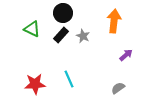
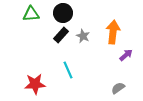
orange arrow: moved 1 px left, 11 px down
green triangle: moved 1 px left, 15 px up; rotated 30 degrees counterclockwise
cyan line: moved 1 px left, 9 px up
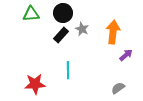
gray star: moved 1 px left, 7 px up
cyan line: rotated 24 degrees clockwise
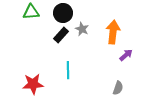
green triangle: moved 2 px up
red star: moved 2 px left
gray semicircle: rotated 144 degrees clockwise
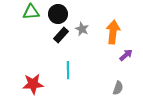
black circle: moved 5 px left, 1 px down
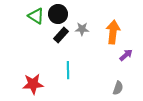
green triangle: moved 5 px right, 4 px down; rotated 36 degrees clockwise
gray star: rotated 24 degrees counterclockwise
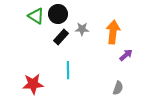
black rectangle: moved 2 px down
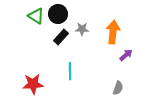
cyan line: moved 2 px right, 1 px down
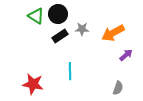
orange arrow: moved 1 px down; rotated 125 degrees counterclockwise
black rectangle: moved 1 px left, 1 px up; rotated 14 degrees clockwise
red star: rotated 15 degrees clockwise
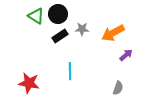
red star: moved 4 px left, 1 px up
